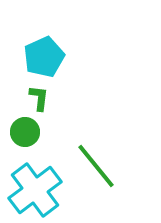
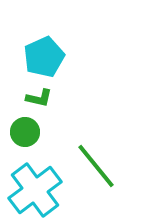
green L-shape: rotated 96 degrees clockwise
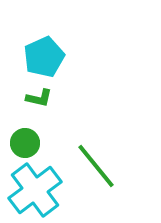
green circle: moved 11 px down
